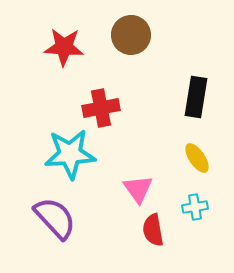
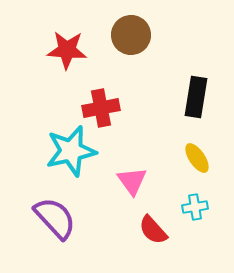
red star: moved 3 px right, 3 px down
cyan star: moved 1 px right, 3 px up; rotated 9 degrees counterclockwise
pink triangle: moved 6 px left, 8 px up
red semicircle: rotated 32 degrees counterclockwise
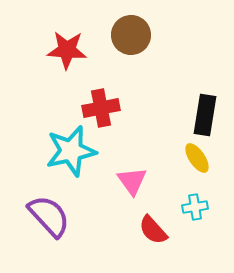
black rectangle: moved 9 px right, 18 px down
purple semicircle: moved 6 px left, 2 px up
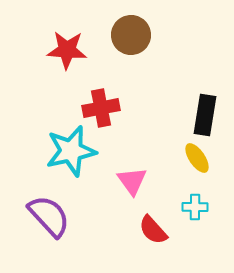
cyan cross: rotated 10 degrees clockwise
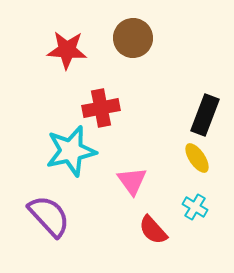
brown circle: moved 2 px right, 3 px down
black rectangle: rotated 12 degrees clockwise
cyan cross: rotated 30 degrees clockwise
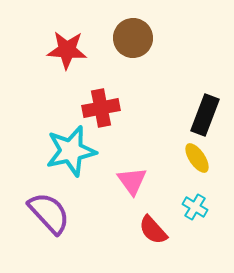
purple semicircle: moved 3 px up
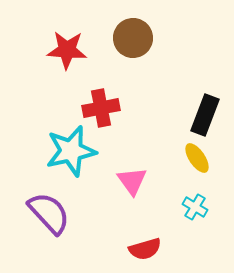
red semicircle: moved 8 px left, 19 px down; rotated 64 degrees counterclockwise
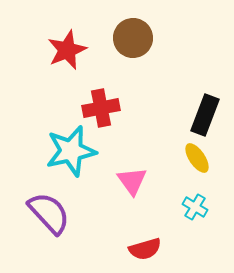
red star: rotated 27 degrees counterclockwise
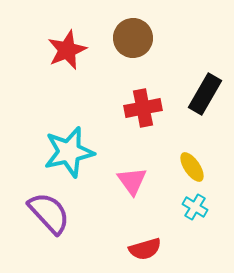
red cross: moved 42 px right
black rectangle: moved 21 px up; rotated 9 degrees clockwise
cyan star: moved 2 px left, 1 px down
yellow ellipse: moved 5 px left, 9 px down
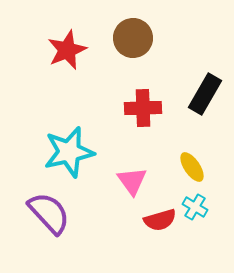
red cross: rotated 9 degrees clockwise
red semicircle: moved 15 px right, 29 px up
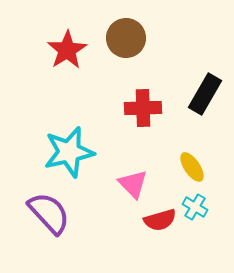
brown circle: moved 7 px left
red star: rotated 9 degrees counterclockwise
pink triangle: moved 1 px right, 3 px down; rotated 8 degrees counterclockwise
